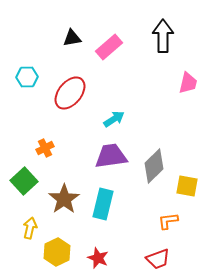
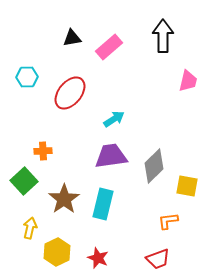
pink trapezoid: moved 2 px up
orange cross: moved 2 px left, 3 px down; rotated 24 degrees clockwise
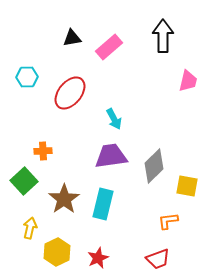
cyan arrow: rotated 95 degrees clockwise
red star: rotated 25 degrees clockwise
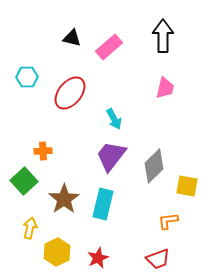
black triangle: rotated 24 degrees clockwise
pink trapezoid: moved 23 px left, 7 px down
purple trapezoid: rotated 44 degrees counterclockwise
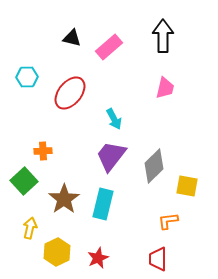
red trapezoid: rotated 110 degrees clockwise
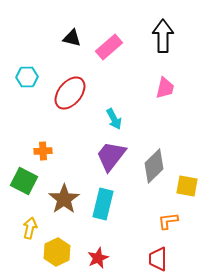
green square: rotated 20 degrees counterclockwise
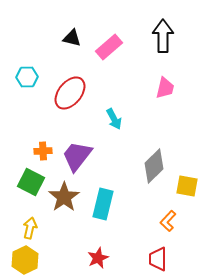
purple trapezoid: moved 34 px left
green square: moved 7 px right, 1 px down
brown star: moved 2 px up
orange L-shape: rotated 40 degrees counterclockwise
yellow hexagon: moved 32 px left, 8 px down
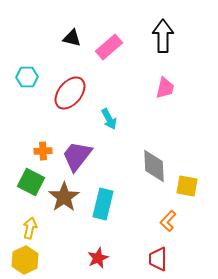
cyan arrow: moved 5 px left
gray diamond: rotated 48 degrees counterclockwise
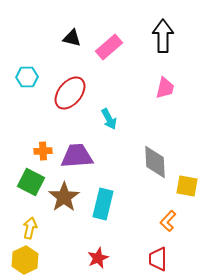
purple trapezoid: rotated 48 degrees clockwise
gray diamond: moved 1 px right, 4 px up
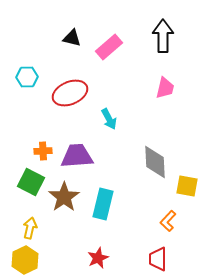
red ellipse: rotated 28 degrees clockwise
